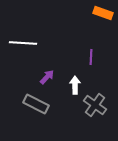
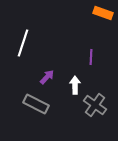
white line: rotated 76 degrees counterclockwise
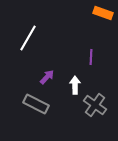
white line: moved 5 px right, 5 px up; rotated 12 degrees clockwise
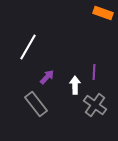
white line: moved 9 px down
purple line: moved 3 px right, 15 px down
gray rectangle: rotated 25 degrees clockwise
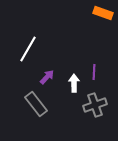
white line: moved 2 px down
white arrow: moved 1 px left, 2 px up
gray cross: rotated 35 degrees clockwise
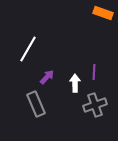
white arrow: moved 1 px right
gray rectangle: rotated 15 degrees clockwise
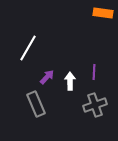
orange rectangle: rotated 12 degrees counterclockwise
white line: moved 1 px up
white arrow: moved 5 px left, 2 px up
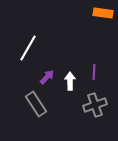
gray rectangle: rotated 10 degrees counterclockwise
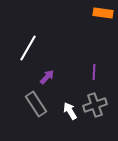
white arrow: moved 30 px down; rotated 30 degrees counterclockwise
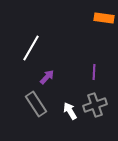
orange rectangle: moved 1 px right, 5 px down
white line: moved 3 px right
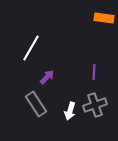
white arrow: rotated 132 degrees counterclockwise
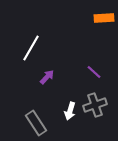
orange rectangle: rotated 12 degrees counterclockwise
purple line: rotated 49 degrees counterclockwise
gray rectangle: moved 19 px down
